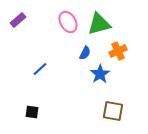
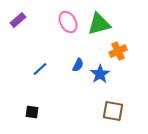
blue semicircle: moved 7 px left, 12 px down
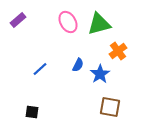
orange cross: rotated 12 degrees counterclockwise
brown square: moved 3 px left, 4 px up
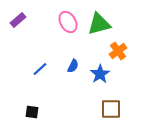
blue semicircle: moved 5 px left, 1 px down
brown square: moved 1 px right, 2 px down; rotated 10 degrees counterclockwise
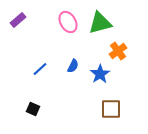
green triangle: moved 1 px right, 1 px up
black square: moved 1 px right, 3 px up; rotated 16 degrees clockwise
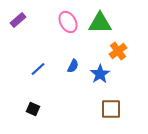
green triangle: rotated 15 degrees clockwise
blue line: moved 2 px left
